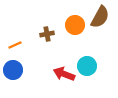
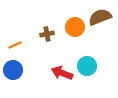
brown semicircle: rotated 140 degrees counterclockwise
orange circle: moved 2 px down
red arrow: moved 2 px left, 1 px up
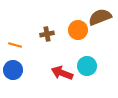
orange circle: moved 3 px right, 3 px down
orange line: rotated 40 degrees clockwise
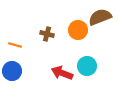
brown cross: rotated 24 degrees clockwise
blue circle: moved 1 px left, 1 px down
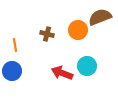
orange line: rotated 64 degrees clockwise
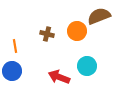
brown semicircle: moved 1 px left, 1 px up
orange circle: moved 1 px left, 1 px down
orange line: moved 1 px down
red arrow: moved 3 px left, 4 px down
